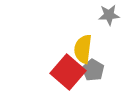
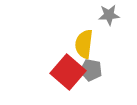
yellow semicircle: moved 1 px right, 5 px up
gray pentagon: moved 2 px left; rotated 20 degrees counterclockwise
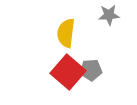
yellow semicircle: moved 18 px left, 11 px up
gray pentagon: rotated 15 degrees counterclockwise
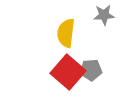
gray star: moved 5 px left
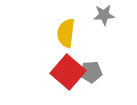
gray pentagon: moved 2 px down
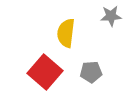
gray star: moved 7 px right, 1 px down
red square: moved 23 px left
